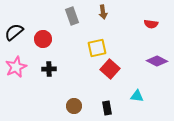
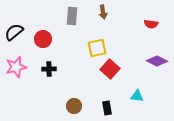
gray rectangle: rotated 24 degrees clockwise
pink star: rotated 10 degrees clockwise
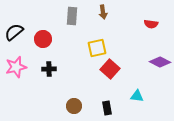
purple diamond: moved 3 px right, 1 px down
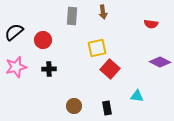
red circle: moved 1 px down
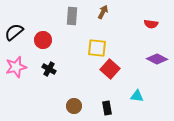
brown arrow: rotated 144 degrees counterclockwise
yellow square: rotated 18 degrees clockwise
purple diamond: moved 3 px left, 3 px up
black cross: rotated 32 degrees clockwise
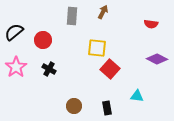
pink star: rotated 20 degrees counterclockwise
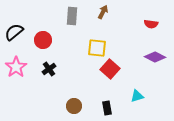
purple diamond: moved 2 px left, 2 px up
black cross: rotated 24 degrees clockwise
cyan triangle: rotated 24 degrees counterclockwise
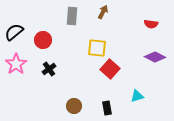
pink star: moved 3 px up
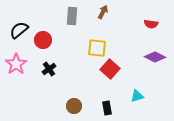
black semicircle: moved 5 px right, 2 px up
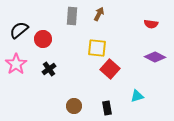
brown arrow: moved 4 px left, 2 px down
red circle: moved 1 px up
